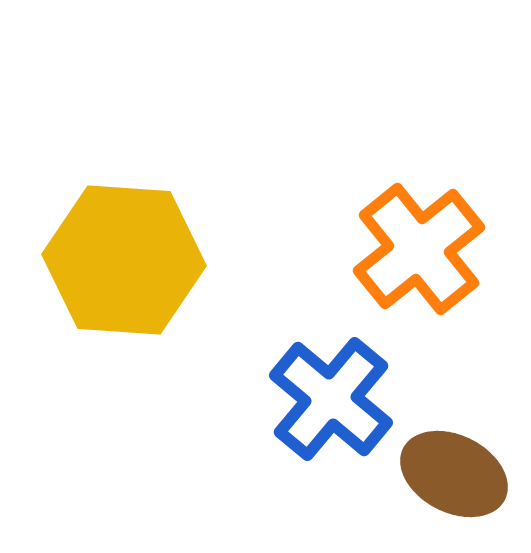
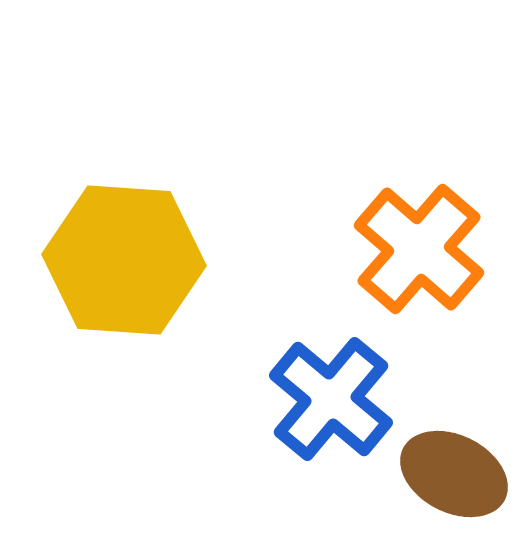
orange cross: rotated 10 degrees counterclockwise
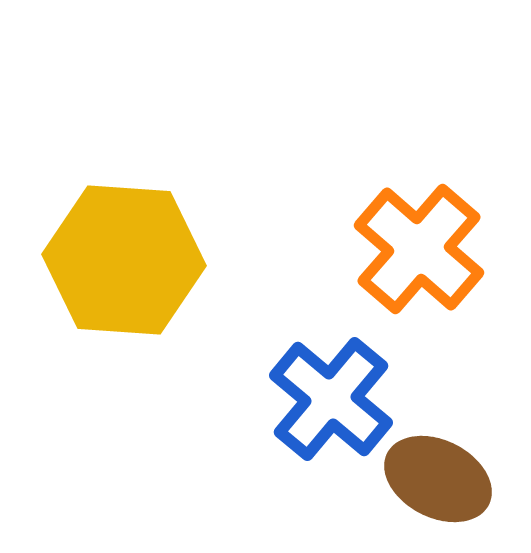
brown ellipse: moved 16 px left, 5 px down
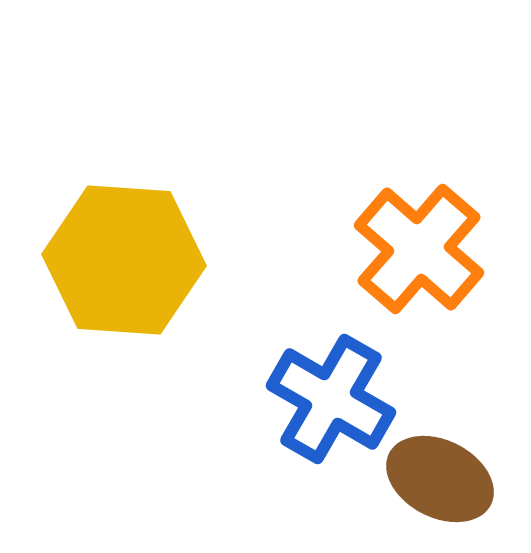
blue cross: rotated 10 degrees counterclockwise
brown ellipse: moved 2 px right
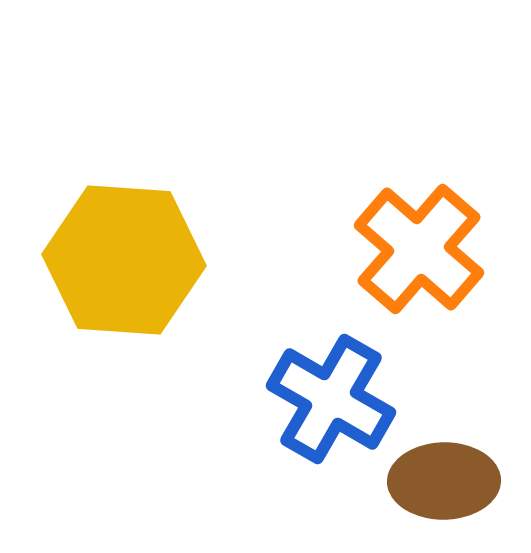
brown ellipse: moved 4 px right, 2 px down; rotated 28 degrees counterclockwise
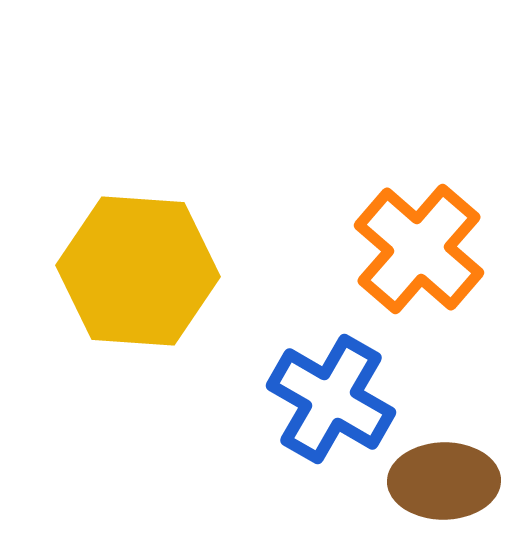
yellow hexagon: moved 14 px right, 11 px down
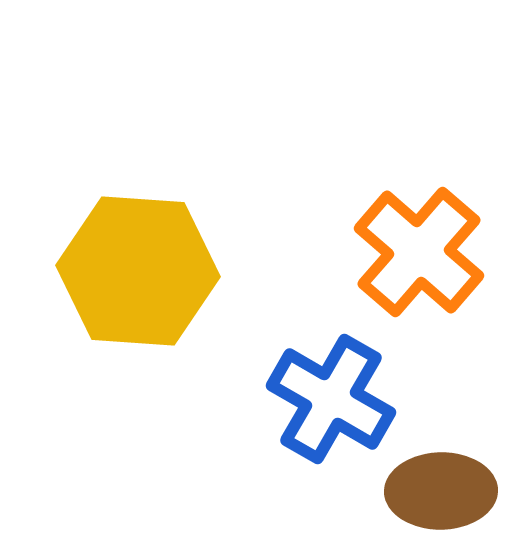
orange cross: moved 3 px down
brown ellipse: moved 3 px left, 10 px down
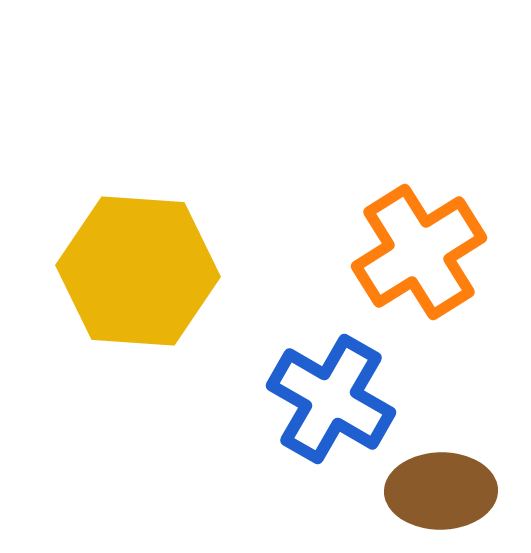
orange cross: rotated 17 degrees clockwise
